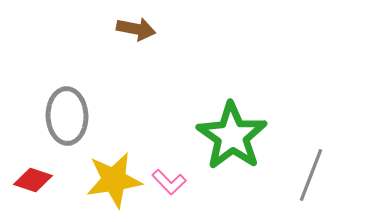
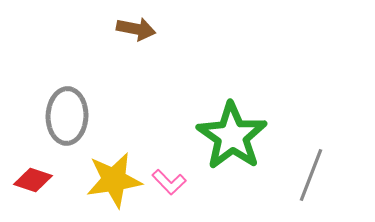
gray ellipse: rotated 4 degrees clockwise
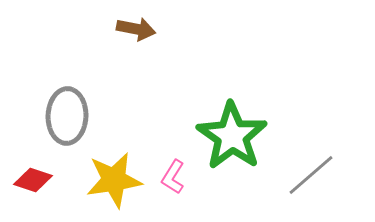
gray line: rotated 28 degrees clockwise
pink L-shape: moved 4 px right, 5 px up; rotated 76 degrees clockwise
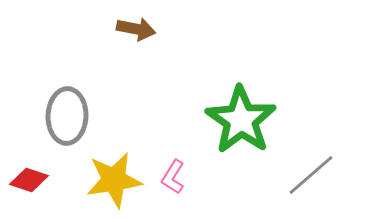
green star: moved 9 px right, 16 px up
red diamond: moved 4 px left
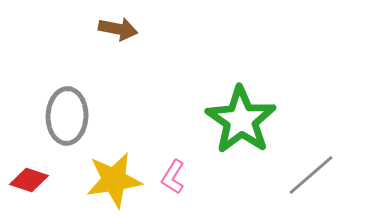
brown arrow: moved 18 px left
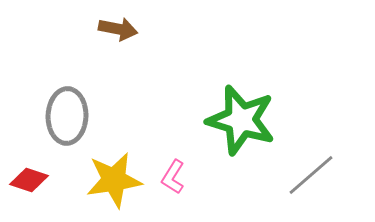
green star: rotated 18 degrees counterclockwise
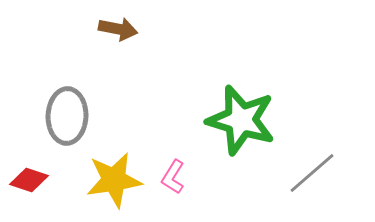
gray line: moved 1 px right, 2 px up
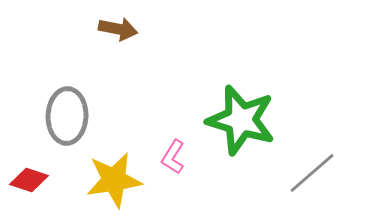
pink L-shape: moved 20 px up
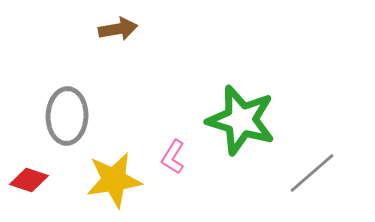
brown arrow: rotated 21 degrees counterclockwise
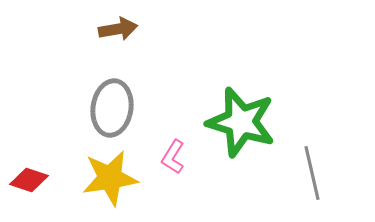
gray ellipse: moved 45 px right, 8 px up; rotated 6 degrees clockwise
green star: moved 2 px down
gray line: rotated 62 degrees counterclockwise
yellow star: moved 4 px left, 2 px up
